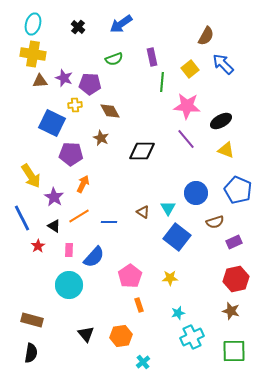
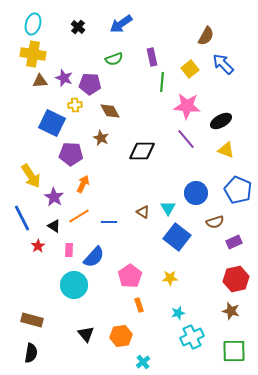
cyan circle at (69, 285): moved 5 px right
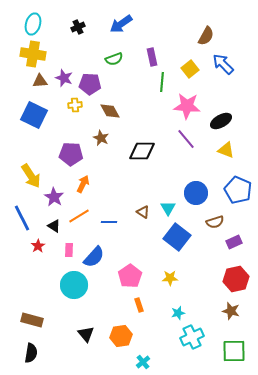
black cross at (78, 27): rotated 24 degrees clockwise
blue square at (52, 123): moved 18 px left, 8 px up
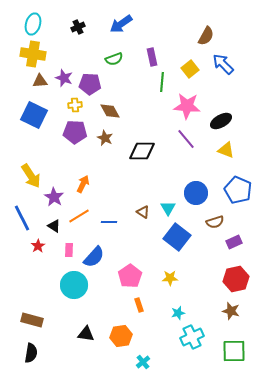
brown star at (101, 138): moved 4 px right
purple pentagon at (71, 154): moved 4 px right, 22 px up
black triangle at (86, 334): rotated 42 degrees counterclockwise
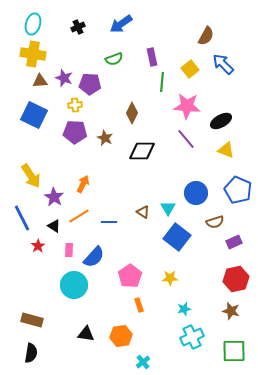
brown diamond at (110, 111): moved 22 px right, 2 px down; rotated 55 degrees clockwise
cyan star at (178, 313): moved 6 px right, 4 px up
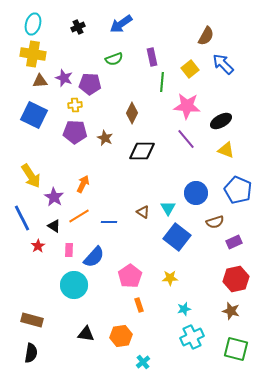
green square at (234, 351): moved 2 px right, 2 px up; rotated 15 degrees clockwise
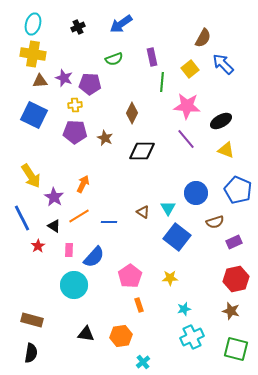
brown semicircle at (206, 36): moved 3 px left, 2 px down
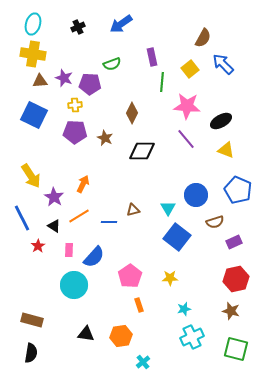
green semicircle at (114, 59): moved 2 px left, 5 px down
blue circle at (196, 193): moved 2 px down
brown triangle at (143, 212): moved 10 px left, 2 px up; rotated 48 degrees counterclockwise
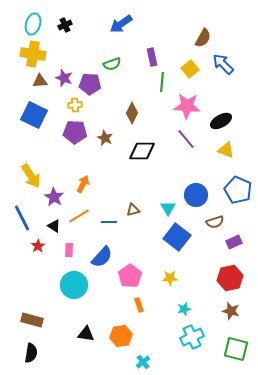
black cross at (78, 27): moved 13 px left, 2 px up
blue semicircle at (94, 257): moved 8 px right
red hexagon at (236, 279): moved 6 px left, 1 px up
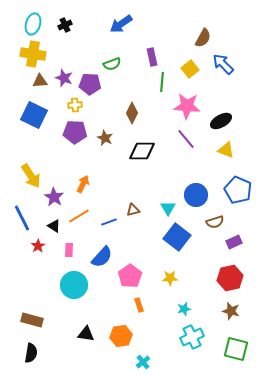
blue line at (109, 222): rotated 21 degrees counterclockwise
